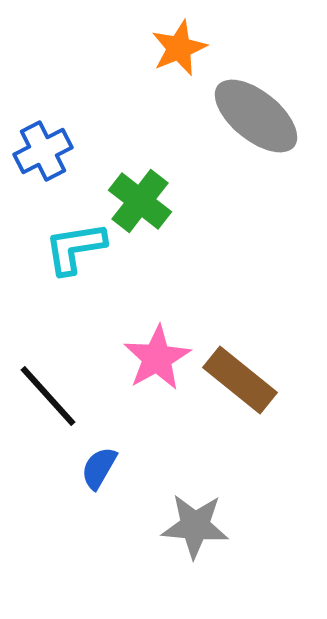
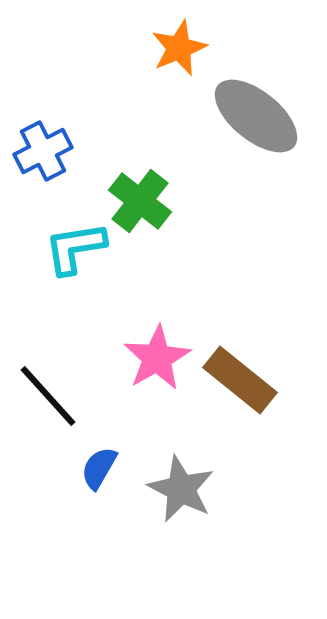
gray star: moved 14 px left, 37 px up; rotated 22 degrees clockwise
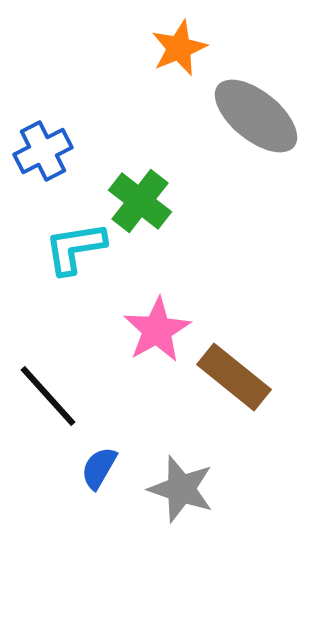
pink star: moved 28 px up
brown rectangle: moved 6 px left, 3 px up
gray star: rotated 8 degrees counterclockwise
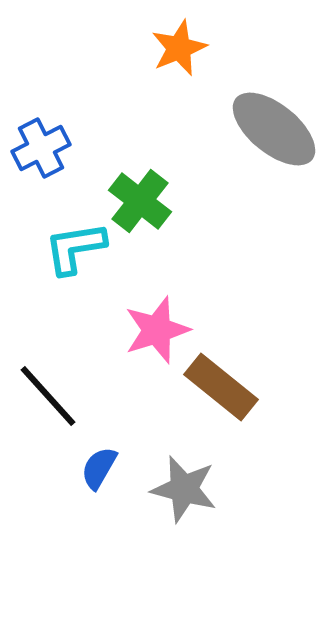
gray ellipse: moved 18 px right, 13 px down
blue cross: moved 2 px left, 3 px up
pink star: rotated 12 degrees clockwise
brown rectangle: moved 13 px left, 10 px down
gray star: moved 3 px right; rotated 4 degrees counterclockwise
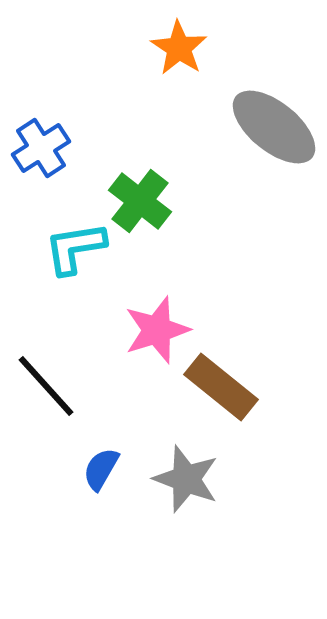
orange star: rotated 16 degrees counterclockwise
gray ellipse: moved 2 px up
blue cross: rotated 6 degrees counterclockwise
black line: moved 2 px left, 10 px up
blue semicircle: moved 2 px right, 1 px down
gray star: moved 2 px right, 10 px up; rotated 6 degrees clockwise
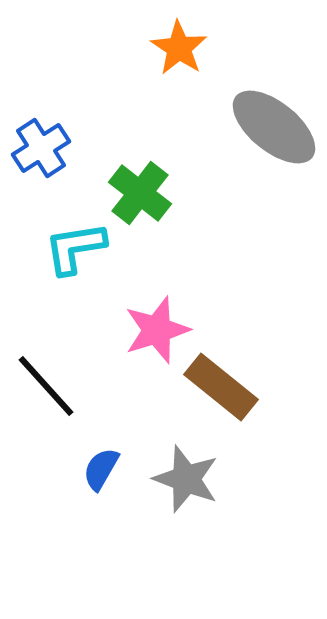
green cross: moved 8 px up
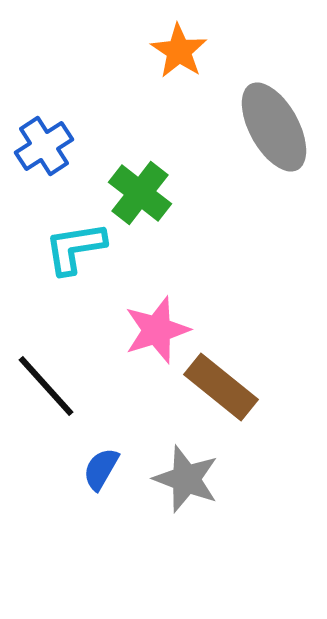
orange star: moved 3 px down
gray ellipse: rotated 22 degrees clockwise
blue cross: moved 3 px right, 2 px up
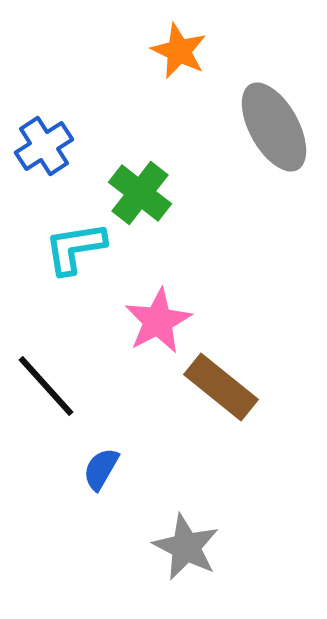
orange star: rotated 8 degrees counterclockwise
pink star: moved 1 px right, 9 px up; rotated 10 degrees counterclockwise
gray star: moved 68 px down; rotated 6 degrees clockwise
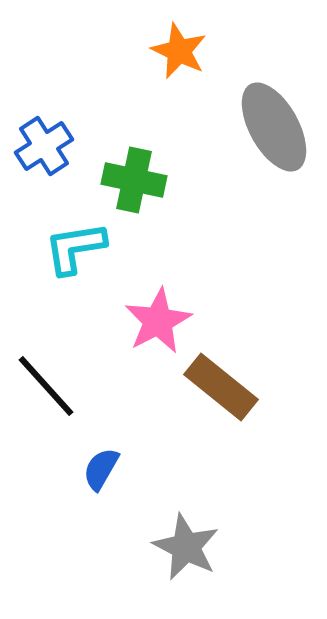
green cross: moved 6 px left, 13 px up; rotated 26 degrees counterclockwise
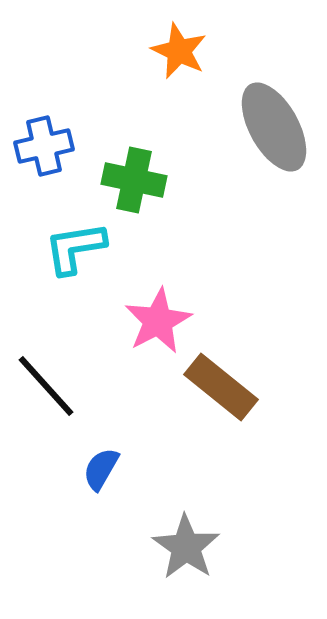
blue cross: rotated 20 degrees clockwise
gray star: rotated 8 degrees clockwise
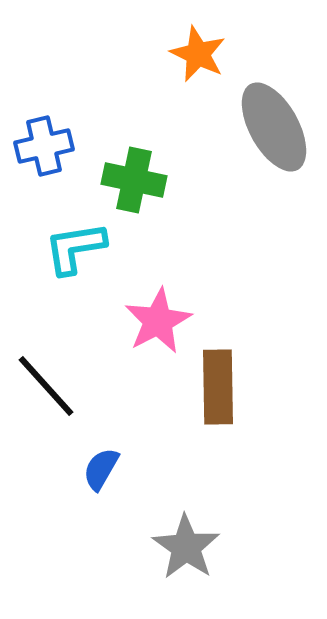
orange star: moved 19 px right, 3 px down
brown rectangle: moved 3 px left; rotated 50 degrees clockwise
